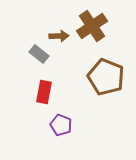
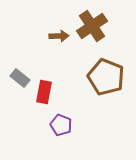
gray rectangle: moved 19 px left, 24 px down
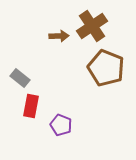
brown pentagon: moved 9 px up
red rectangle: moved 13 px left, 14 px down
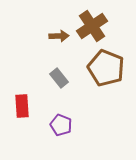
gray rectangle: moved 39 px right; rotated 12 degrees clockwise
red rectangle: moved 9 px left; rotated 15 degrees counterclockwise
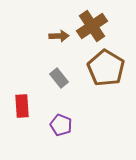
brown pentagon: rotated 9 degrees clockwise
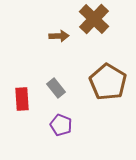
brown cross: moved 2 px right, 7 px up; rotated 12 degrees counterclockwise
brown pentagon: moved 2 px right, 14 px down
gray rectangle: moved 3 px left, 10 px down
red rectangle: moved 7 px up
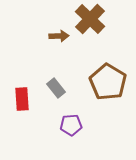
brown cross: moved 4 px left
purple pentagon: moved 10 px right; rotated 25 degrees counterclockwise
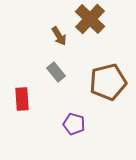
brown arrow: rotated 60 degrees clockwise
brown pentagon: rotated 27 degrees clockwise
gray rectangle: moved 16 px up
purple pentagon: moved 3 px right, 1 px up; rotated 20 degrees clockwise
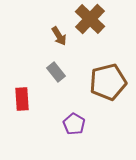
purple pentagon: rotated 15 degrees clockwise
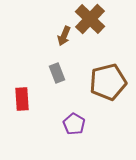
brown arrow: moved 5 px right; rotated 54 degrees clockwise
gray rectangle: moved 1 px right, 1 px down; rotated 18 degrees clockwise
